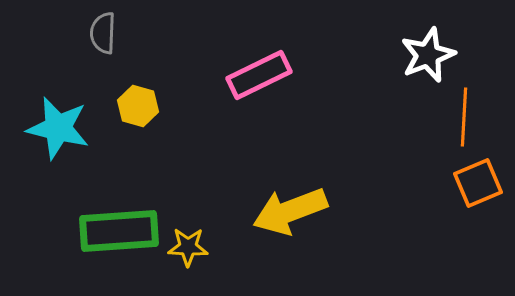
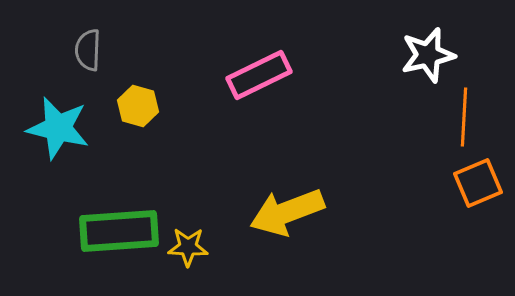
gray semicircle: moved 15 px left, 17 px down
white star: rotated 8 degrees clockwise
yellow arrow: moved 3 px left, 1 px down
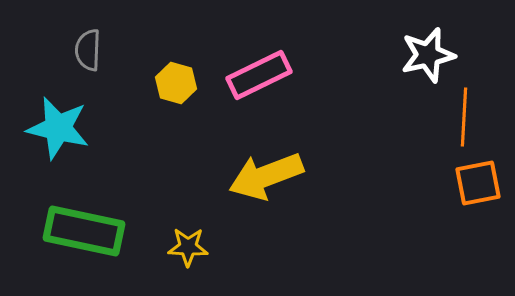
yellow hexagon: moved 38 px right, 23 px up
orange square: rotated 12 degrees clockwise
yellow arrow: moved 21 px left, 36 px up
green rectangle: moved 35 px left; rotated 16 degrees clockwise
